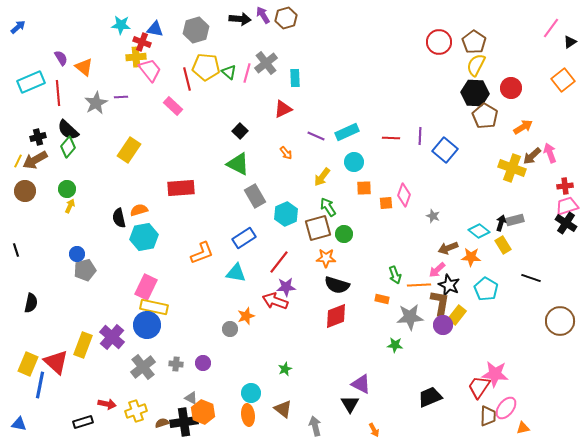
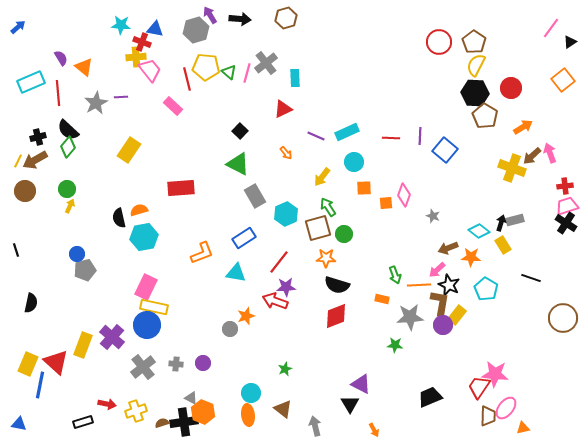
purple arrow at (263, 15): moved 53 px left
brown circle at (560, 321): moved 3 px right, 3 px up
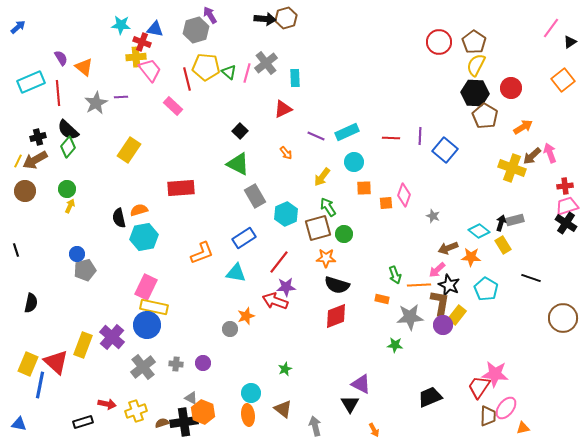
black arrow at (240, 19): moved 25 px right
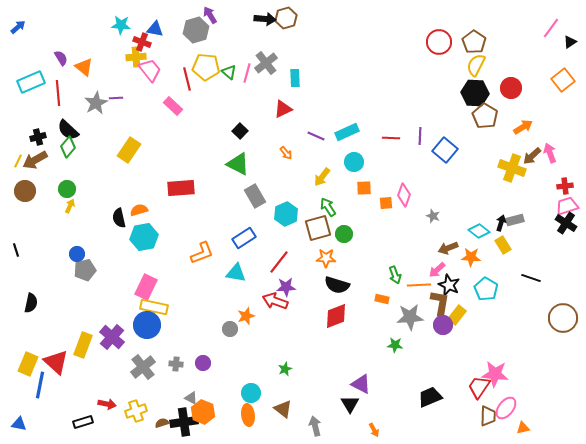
purple line at (121, 97): moved 5 px left, 1 px down
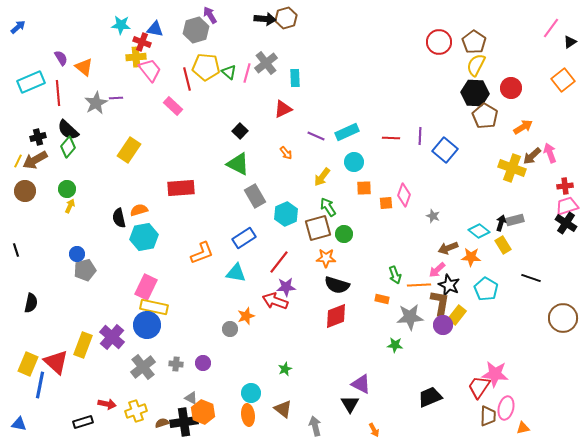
pink ellipse at (506, 408): rotated 25 degrees counterclockwise
